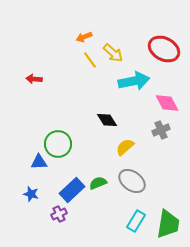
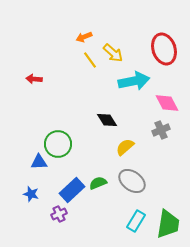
red ellipse: rotated 44 degrees clockwise
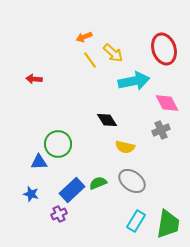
yellow semicircle: rotated 126 degrees counterclockwise
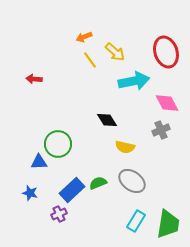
red ellipse: moved 2 px right, 3 px down
yellow arrow: moved 2 px right, 1 px up
blue star: moved 1 px left, 1 px up
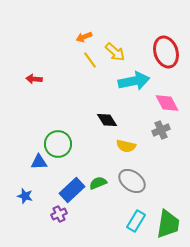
yellow semicircle: moved 1 px right, 1 px up
blue star: moved 5 px left, 3 px down
